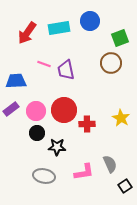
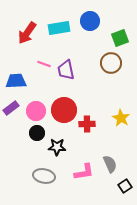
purple rectangle: moved 1 px up
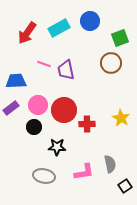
cyan rectangle: rotated 20 degrees counterclockwise
pink circle: moved 2 px right, 6 px up
black circle: moved 3 px left, 6 px up
gray semicircle: rotated 12 degrees clockwise
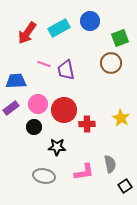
pink circle: moved 1 px up
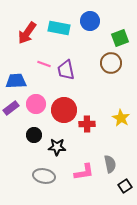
cyan rectangle: rotated 40 degrees clockwise
pink circle: moved 2 px left
black circle: moved 8 px down
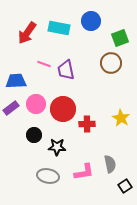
blue circle: moved 1 px right
red circle: moved 1 px left, 1 px up
gray ellipse: moved 4 px right
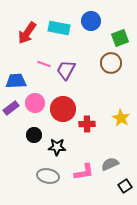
purple trapezoid: rotated 40 degrees clockwise
pink circle: moved 1 px left, 1 px up
gray semicircle: rotated 102 degrees counterclockwise
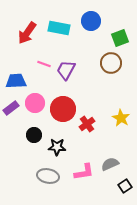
red cross: rotated 35 degrees counterclockwise
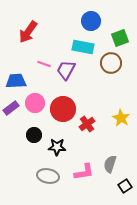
cyan rectangle: moved 24 px right, 19 px down
red arrow: moved 1 px right, 1 px up
gray semicircle: rotated 48 degrees counterclockwise
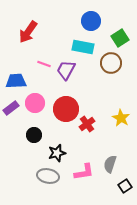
green square: rotated 12 degrees counterclockwise
red circle: moved 3 px right
black star: moved 6 px down; rotated 18 degrees counterclockwise
